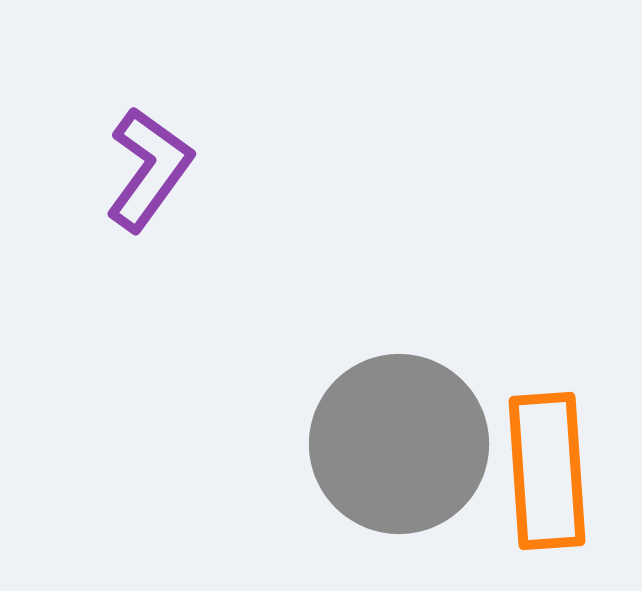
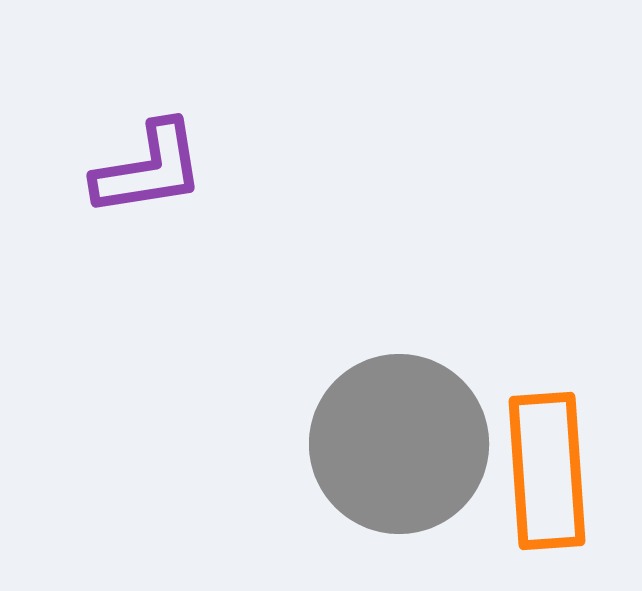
purple L-shape: rotated 45 degrees clockwise
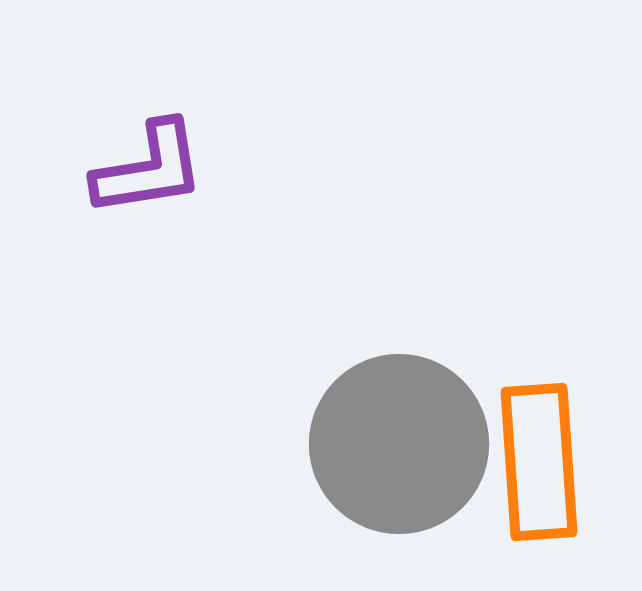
orange rectangle: moved 8 px left, 9 px up
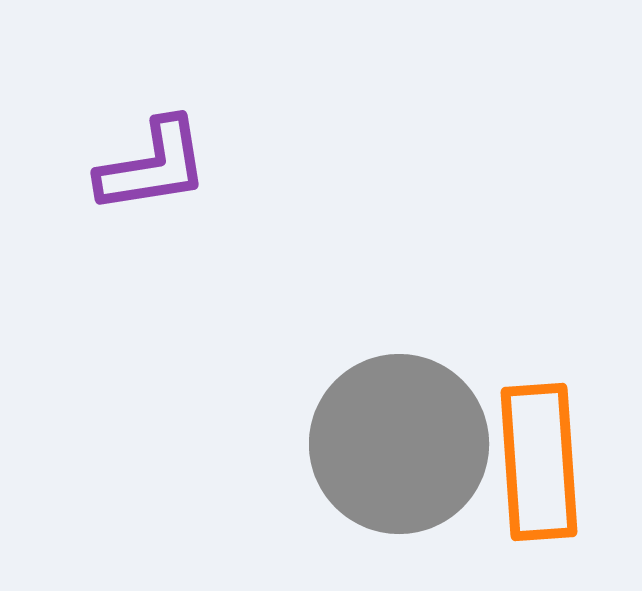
purple L-shape: moved 4 px right, 3 px up
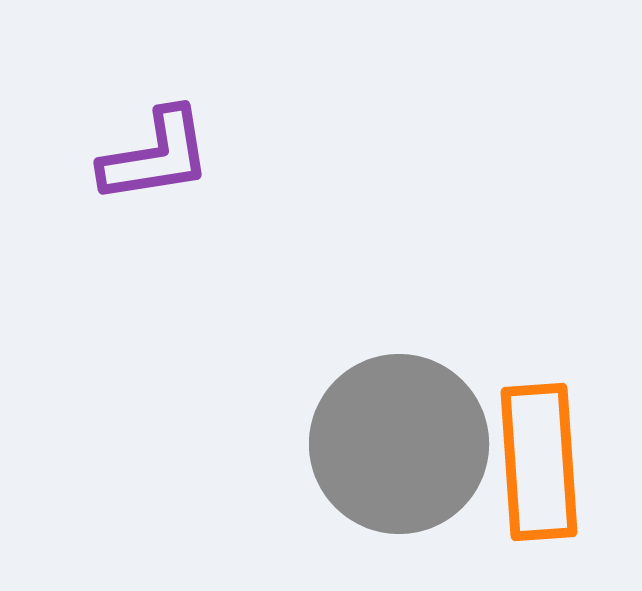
purple L-shape: moved 3 px right, 10 px up
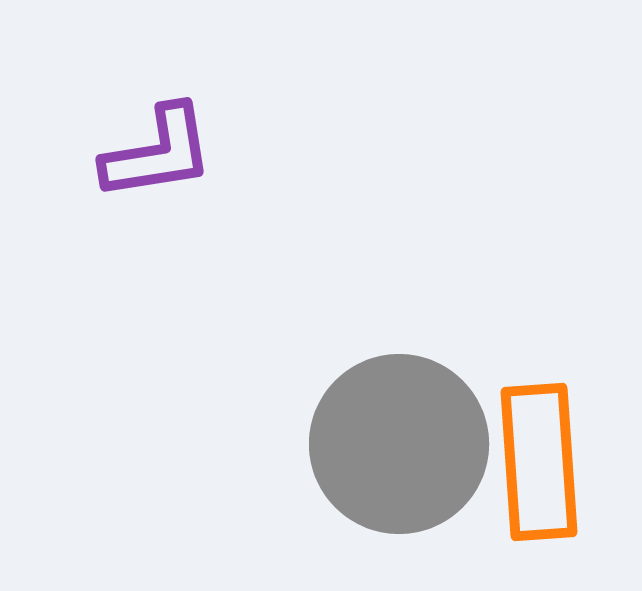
purple L-shape: moved 2 px right, 3 px up
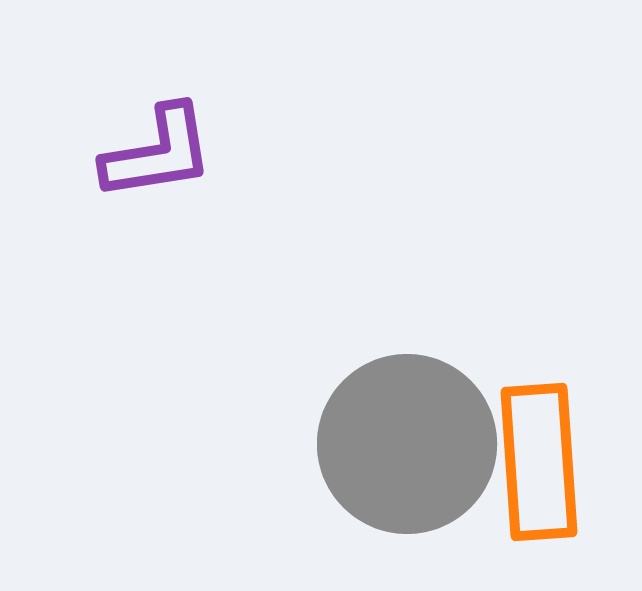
gray circle: moved 8 px right
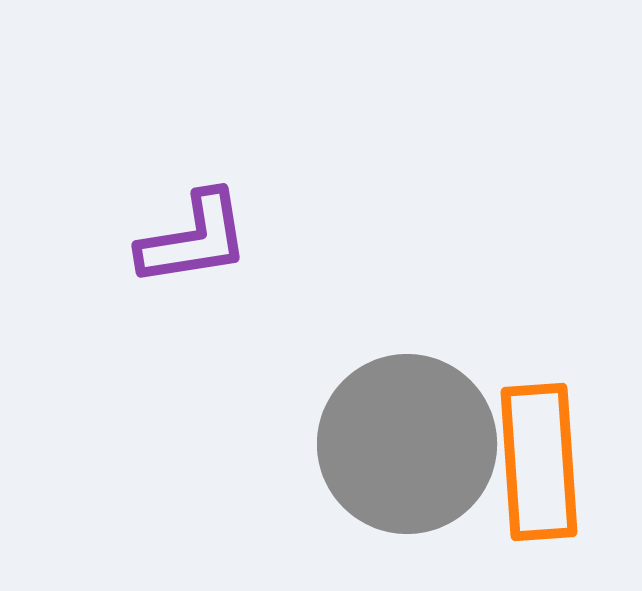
purple L-shape: moved 36 px right, 86 px down
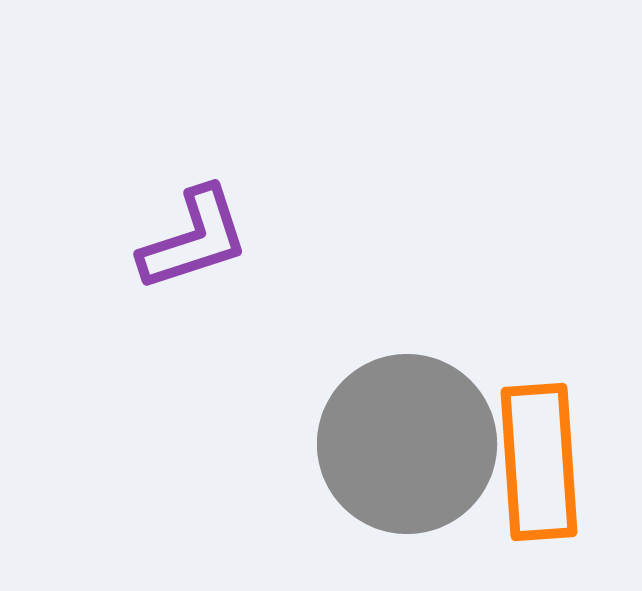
purple L-shape: rotated 9 degrees counterclockwise
